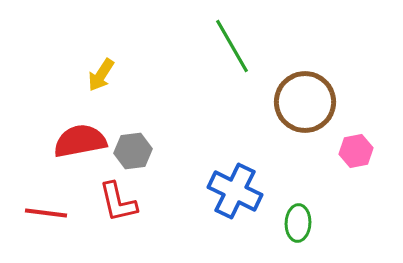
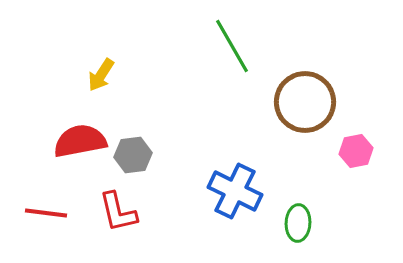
gray hexagon: moved 4 px down
red L-shape: moved 10 px down
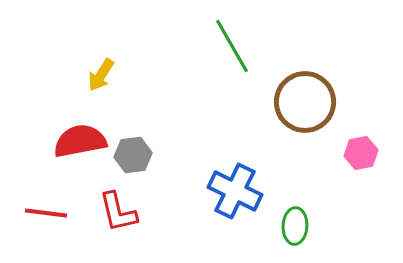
pink hexagon: moved 5 px right, 2 px down
green ellipse: moved 3 px left, 3 px down
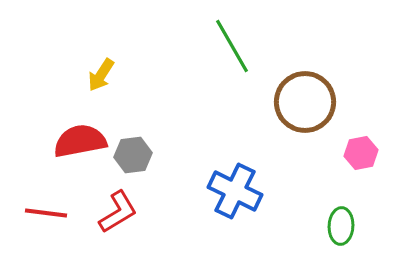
red L-shape: rotated 108 degrees counterclockwise
green ellipse: moved 46 px right
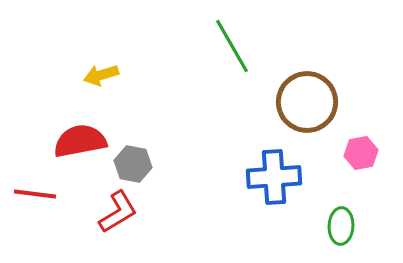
yellow arrow: rotated 40 degrees clockwise
brown circle: moved 2 px right
gray hexagon: moved 9 px down; rotated 18 degrees clockwise
blue cross: moved 39 px right, 14 px up; rotated 30 degrees counterclockwise
red line: moved 11 px left, 19 px up
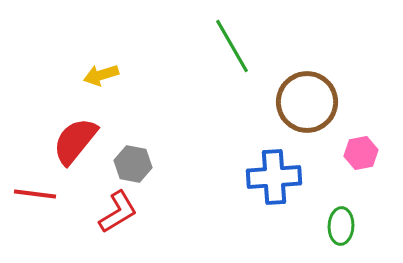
red semicircle: moved 5 px left; rotated 40 degrees counterclockwise
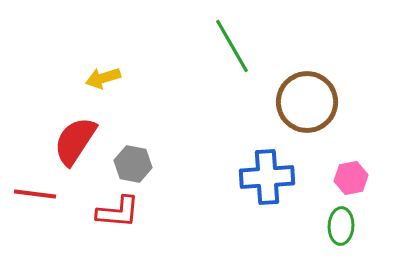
yellow arrow: moved 2 px right, 3 px down
red semicircle: rotated 6 degrees counterclockwise
pink hexagon: moved 10 px left, 25 px down
blue cross: moved 7 px left
red L-shape: rotated 36 degrees clockwise
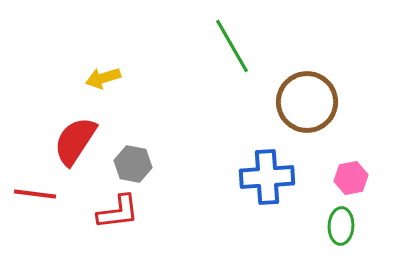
red L-shape: rotated 12 degrees counterclockwise
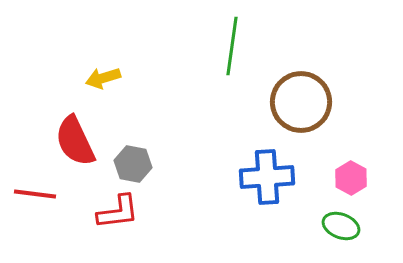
green line: rotated 38 degrees clockwise
brown circle: moved 6 px left
red semicircle: rotated 58 degrees counterclockwise
pink hexagon: rotated 20 degrees counterclockwise
green ellipse: rotated 72 degrees counterclockwise
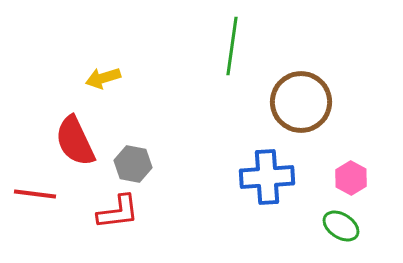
green ellipse: rotated 12 degrees clockwise
